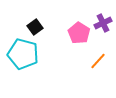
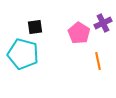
black square: rotated 28 degrees clockwise
orange line: rotated 54 degrees counterclockwise
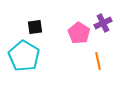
cyan pentagon: moved 1 px right, 2 px down; rotated 16 degrees clockwise
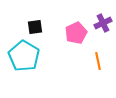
pink pentagon: moved 3 px left; rotated 15 degrees clockwise
